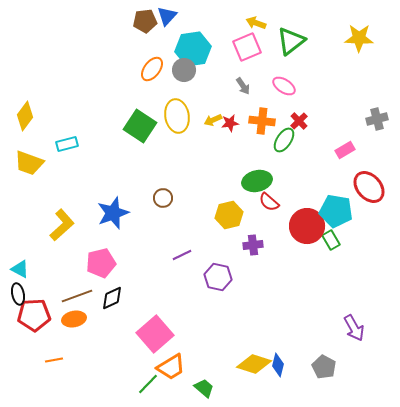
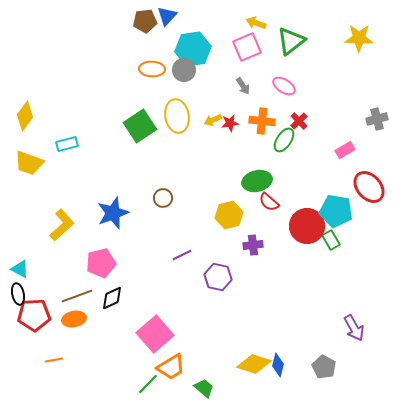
orange ellipse at (152, 69): rotated 55 degrees clockwise
green square at (140, 126): rotated 24 degrees clockwise
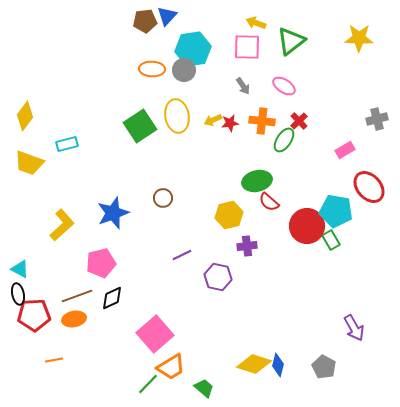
pink square at (247, 47): rotated 24 degrees clockwise
purple cross at (253, 245): moved 6 px left, 1 px down
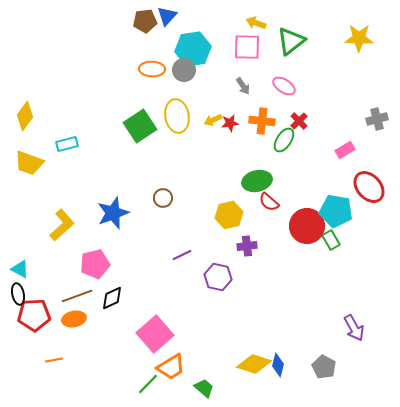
pink pentagon at (101, 263): moved 6 px left, 1 px down
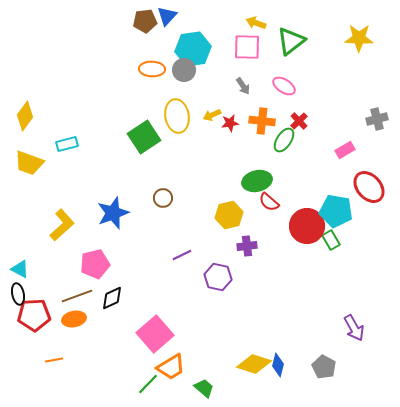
yellow arrow at (213, 120): moved 1 px left, 5 px up
green square at (140, 126): moved 4 px right, 11 px down
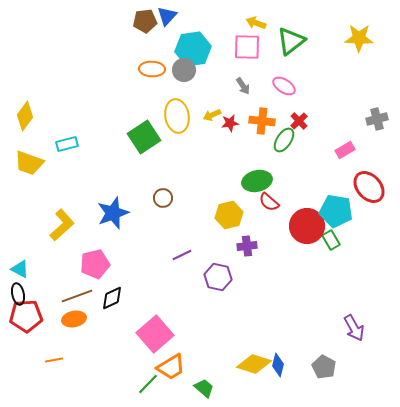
red pentagon at (34, 315): moved 8 px left, 1 px down
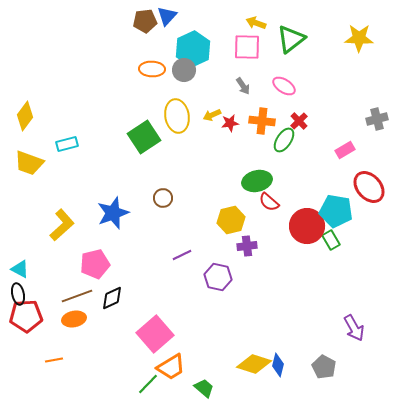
green triangle at (291, 41): moved 2 px up
cyan hexagon at (193, 49): rotated 16 degrees counterclockwise
yellow hexagon at (229, 215): moved 2 px right, 5 px down
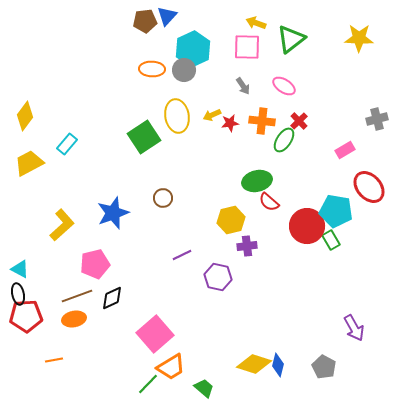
cyan rectangle at (67, 144): rotated 35 degrees counterclockwise
yellow trapezoid at (29, 163): rotated 132 degrees clockwise
